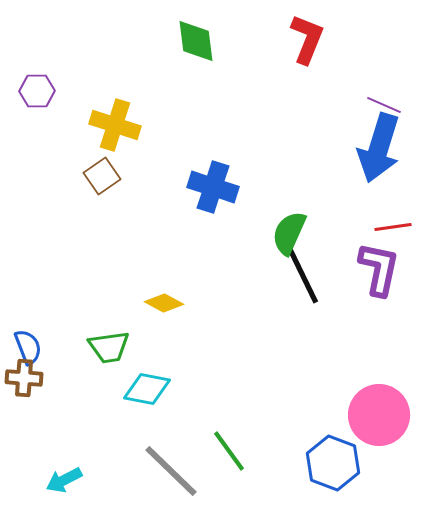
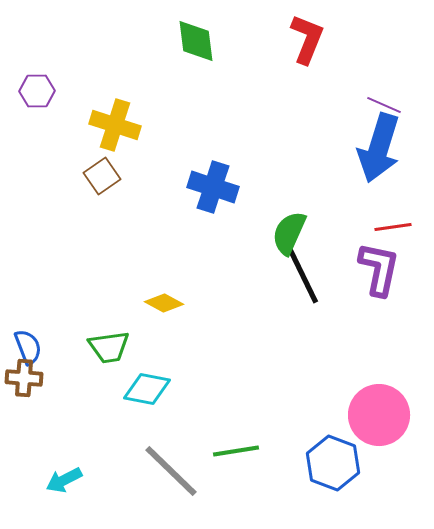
green line: moved 7 px right; rotated 63 degrees counterclockwise
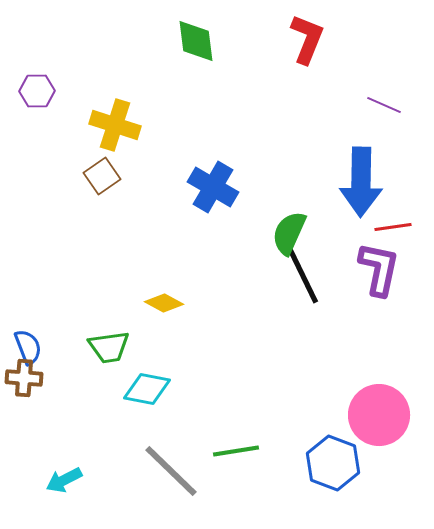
blue arrow: moved 18 px left, 34 px down; rotated 16 degrees counterclockwise
blue cross: rotated 12 degrees clockwise
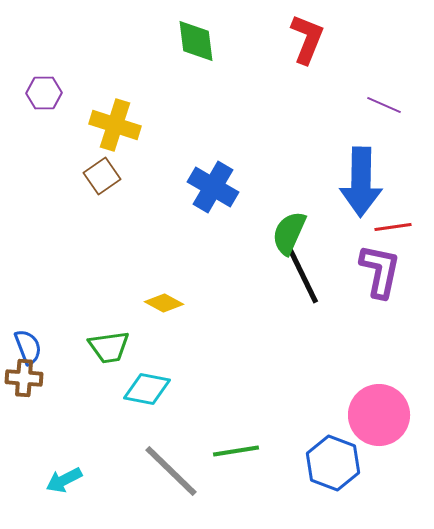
purple hexagon: moved 7 px right, 2 px down
purple L-shape: moved 1 px right, 2 px down
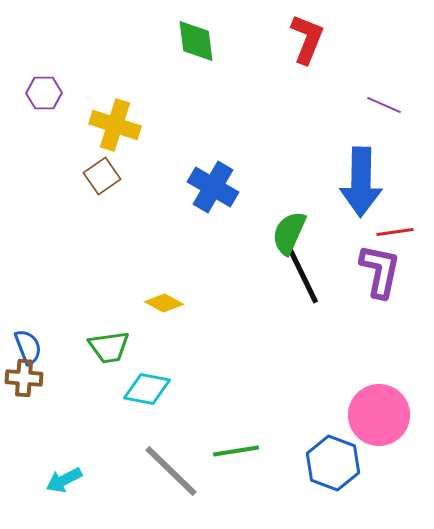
red line: moved 2 px right, 5 px down
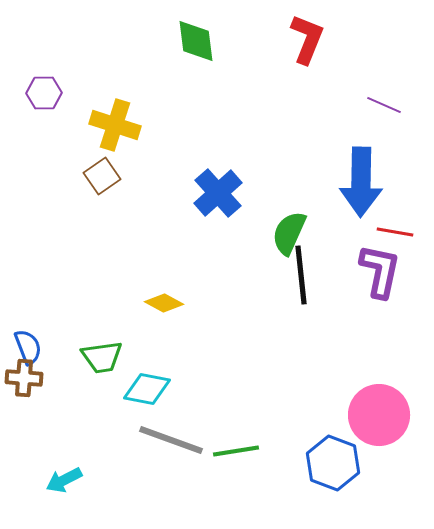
blue cross: moved 5 px right, 6 px down; rotated 18 degrees clockwise
red line: rotated 18 degrees clockwise
black line: moved 2 px left, 1 px up; rotated 20 degrees clockwise
green trapezoid: moved 7 px left, 10 px down
gray line: moved 31 px up; rotated 24 degrees counterclockwise
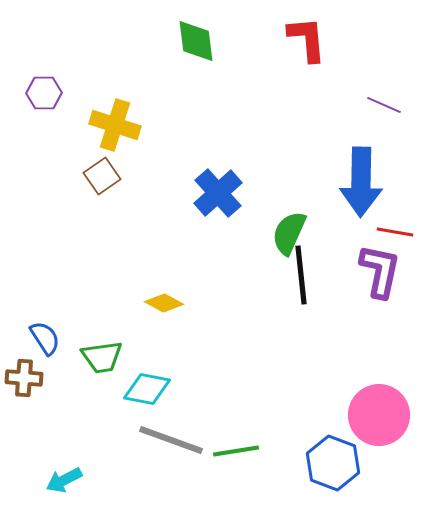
red L-shape: rotated 27 degrees counterclockwise
blue semicircle: moved 17 px right, 9 px up; rotated 12 degrees counterclockwise
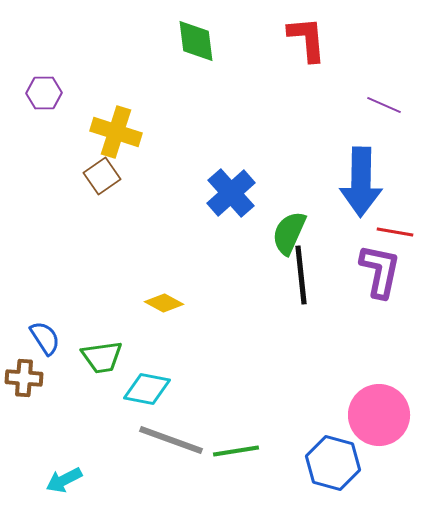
yellow cross: moved 1 px right, 7 px down
blue cross: moved 13 px right
blue hexagon: rotated 6 degrees counterclockwise
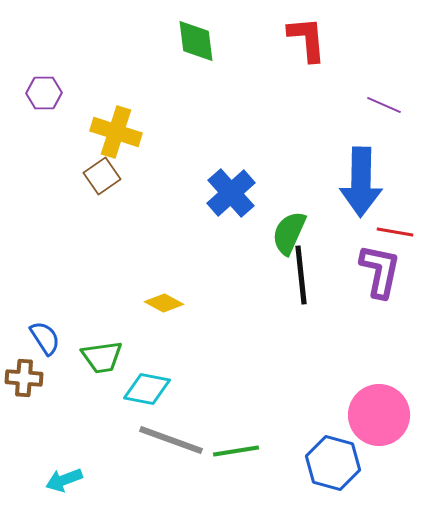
cyan arrow: rotated 6 degrees clockwise
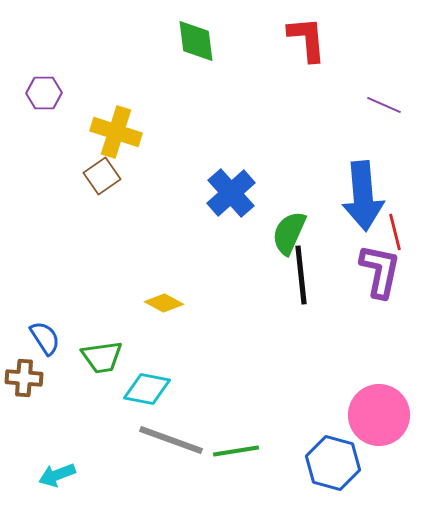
blue arrow: moved 2 px right, 14 px down; rotated 6 degrees counterclockwise
red line: rotated 66 degrees clockwise
cyan arrow: moved 7 px left, 5 px up
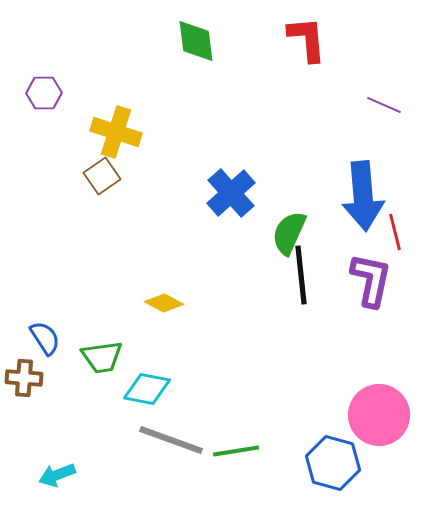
purple L-shape: moved 9 px left, 9 px down
